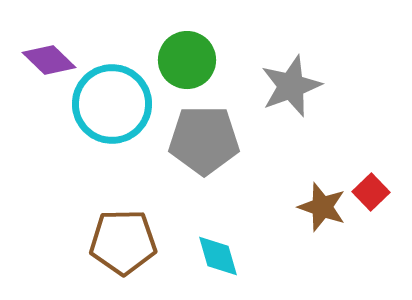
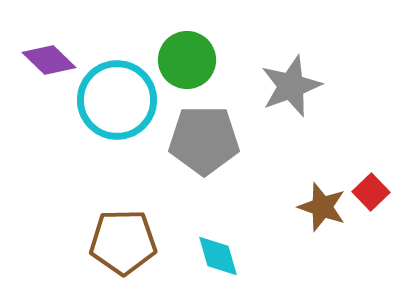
cyan circle: moved 5 px right, 4 px up
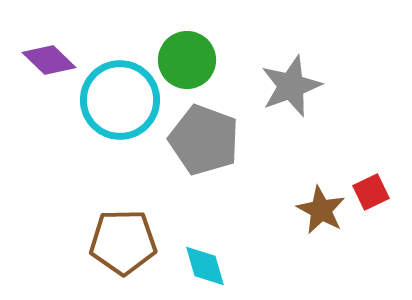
cyan circle: moved 3 px right
gray pentagon: rotated 20 degrees clockwise
red square: rotated 18 degrees clockwise
brown star: moved 1 px left, 3 px down; rotated 9 degrees clockwise
cyan diamond: moved 13 px left, 10 px down
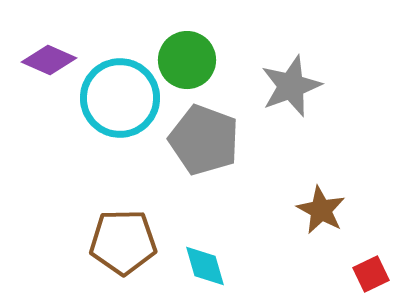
purple diamond: rotated 20 degrees counterclockwise
cyan circle: moved 2 px up
red square: moved 82 px down
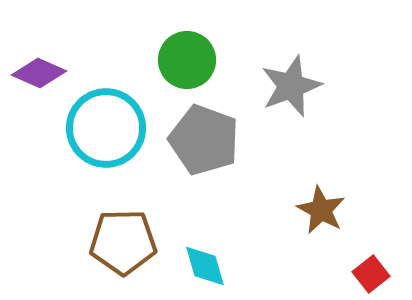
purple diamond: moved 10 px left, 13 px down
cyan circle: moved 14 px left, 30 px down
red square: rotated 12 degrees counterclockwise
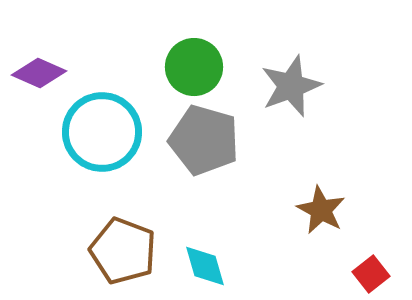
green circle: moved 7 px right, 7 px down
cyan circle: moved 4 px left, 4 px down
gray pentagon: rotated 4 degrees counterclockwise
brown pentagon: moved 9 px down; rotated 22 degrees clockwise
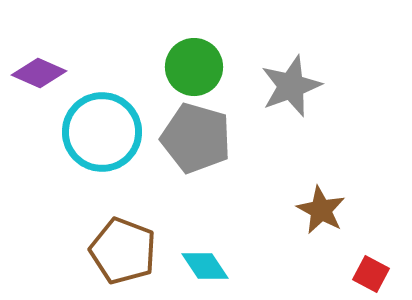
gray pentagon: moved 8 px left, 2 px up
cyan diamond: rotated 18 degrees counterclockwise
red square: rotated 24 degrees counterclockwise
